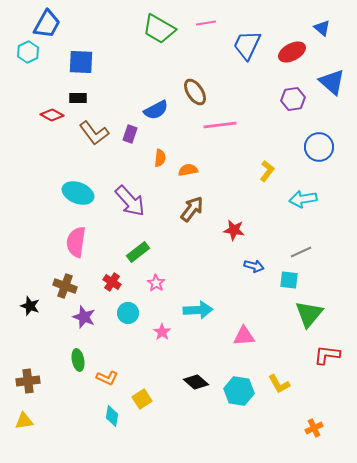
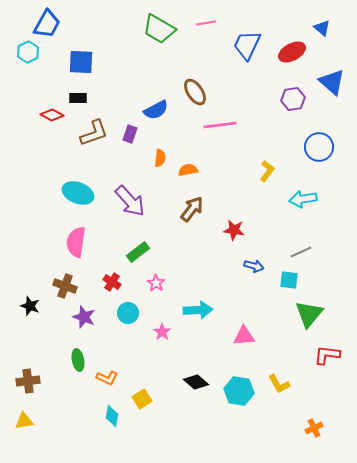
brown L-shape at (94, 133): rotated 72 degrees counterclockwise
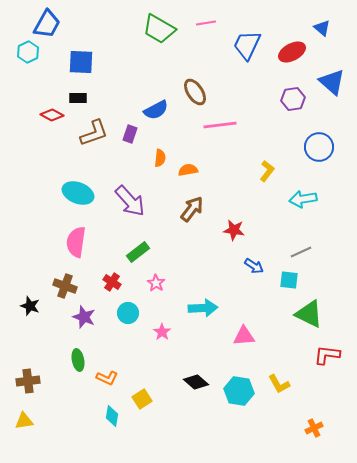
blue arrow at (254, 266): rotated 18 degrees clockwise
cyan arrow at (198, 310): moved 5 px right, 2 px up
green triangle at (309, 314): rotated 44 degrees counterclockwise
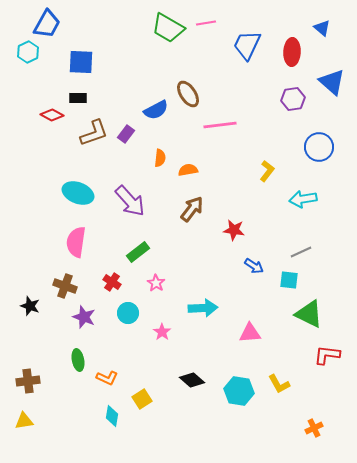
green trapezoid at (159, 29): moved 9 px right, 1 px up
red ellipse at (292, 52): rotated 60 degrees counterclockwise
brown ellipse at (195, 92): moved 7 px left, 2 px down
purple rectangle at (130, 134): moved 4 px left; rotated 18 degrees clockwise
pink triangle at (244, 336): moved 6 px right, 3 px up
black diamond at (196, 382): moved 4 px left, 2 px up
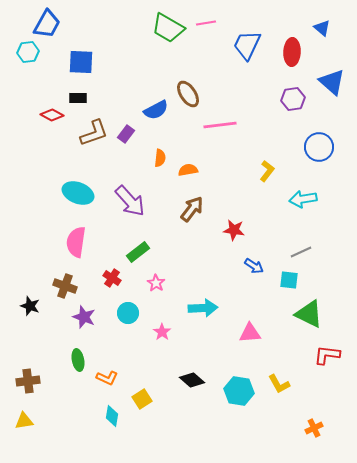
cyan hexagon at (28, 52): rotated 20 degrees clockwise
red cross at (112, 282): moved 4 px up
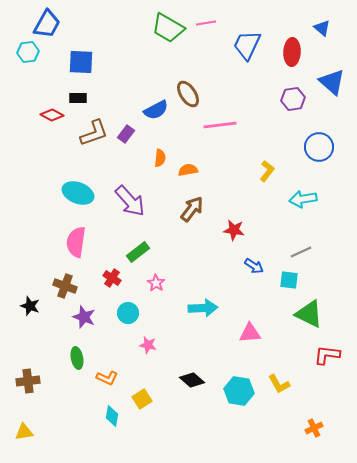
pink star at (162, 332): moved 14 px left, 13 px down; rotated 24 degrees counterclockwise
green ellipse at (78, 360): moved 1 px left, 2 px up
yellow triangle at (24, 421): moved 11 px down
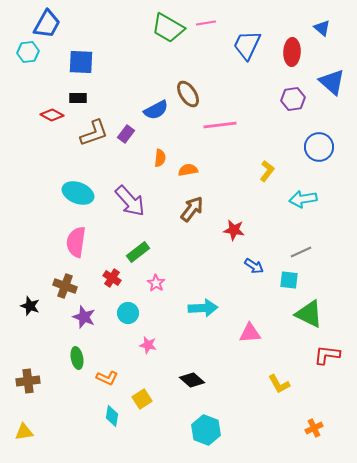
cyan hexagon at (239, 391): moved 33 px left, 39 px down; rotated 12 degrees clockwise
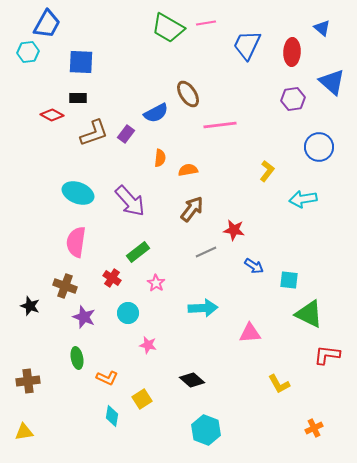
blue semicircle at (156, 110): moved 3 px down
gray line at (301, 252): moved 95 px left
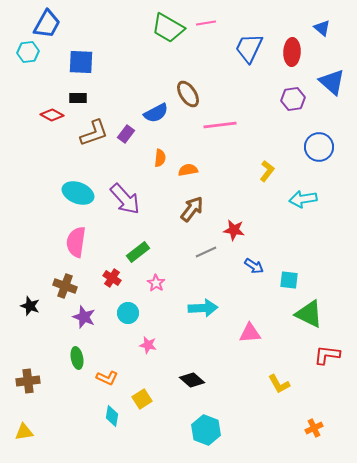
blue trapezoid at (247, 45): moved 2 px right, 3 px down
purple arrow at (130, 201): moved 5 px left, 2 px up
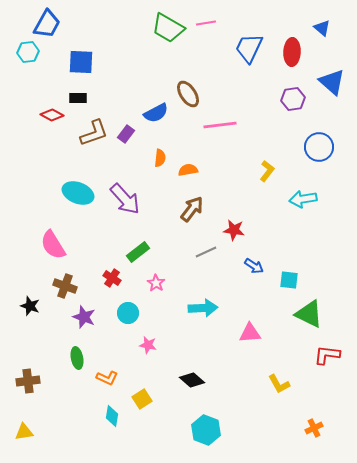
pink semicircle at (76, 242): moved 23 px left, 3 px down; rotated 40 degrees counterclockwise
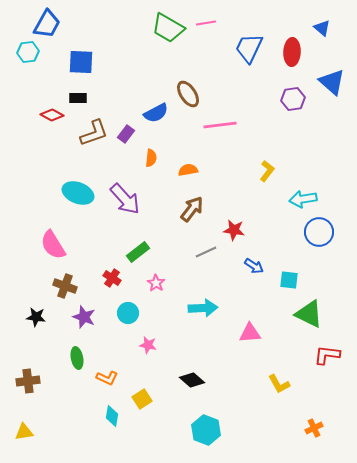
blue circle at (319, 147): moved 85 px down
orange semicircle at (160, 158): moved 9 px left
black star at (30, 306): moved 6 px right, 11 px down; rotated 12 degrees counterclockwise
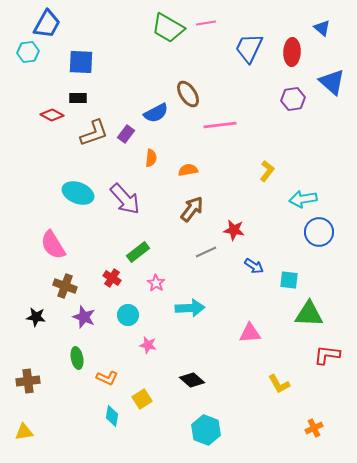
cyan arrow at (203, 308): moved 13 px left
cyan circle at (128, 313): moved 2 px down
green triangle at (309, 314): rotated 24 degrees counterclockwise
